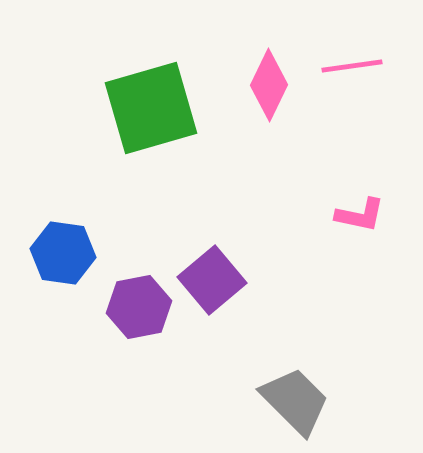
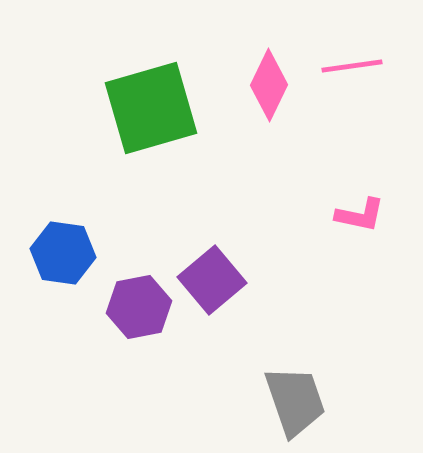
gray trapezoid: rotated 26 degrees clockwise
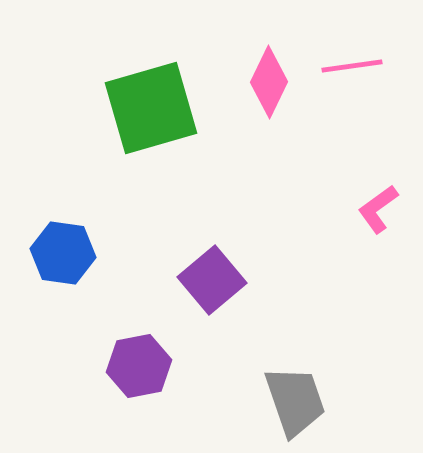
pink diamond: moved 3 px up
pink L-shape: moved 18 px right, 6 px up; rotated 132 degrees clockwise
purple hexagon: moved 59 px down
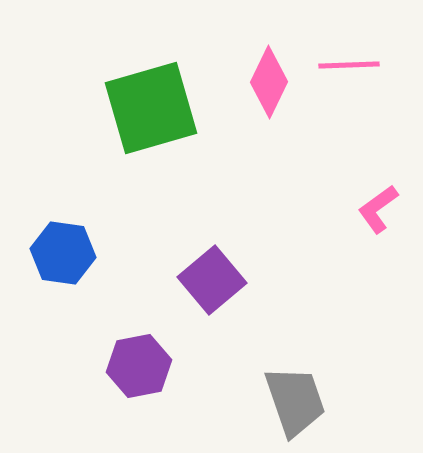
pink line: moved 3 px left, 1 px up; rotated 6 degrees clockwise
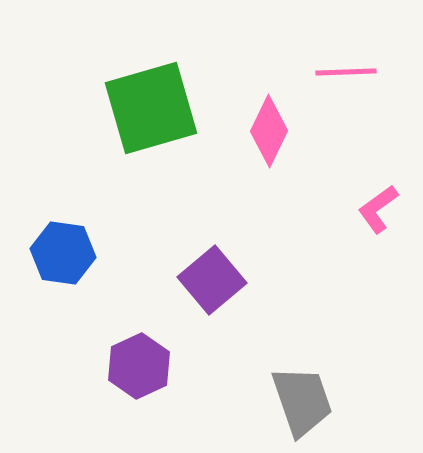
pink line: moved 3 px left, 7 px down
pink diamond: moved 49 px down
purple hexagon: rotated 14 degrees counterclockwise
gray trapezoid: moved 7 px right
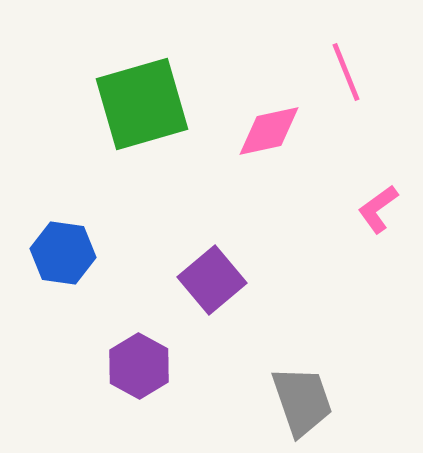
pink line: rotated 70 degrees clockwise
green square: moved 9 px left, 4 px up
pink diamond: rotated 52 degrees clockwise
purple hexagon: rotated 6 degrees counterclockwise
